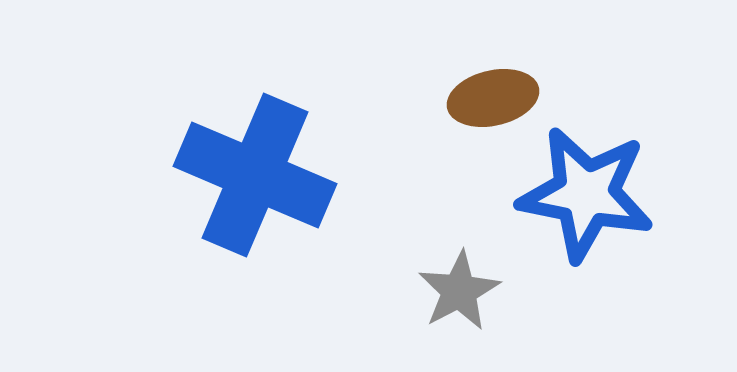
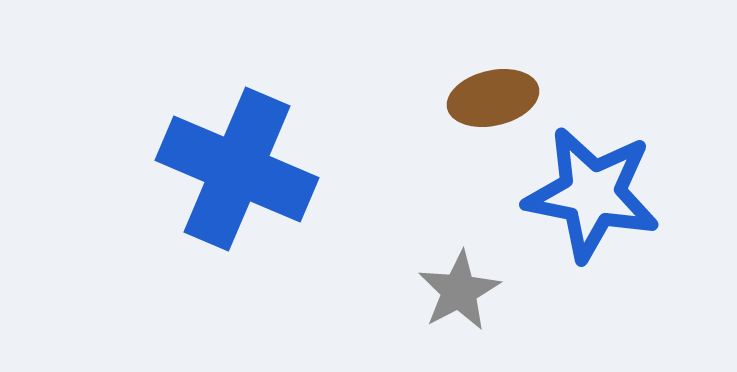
blue cross: moved 18 px left, 6 px up
blue star: moved 6 px right
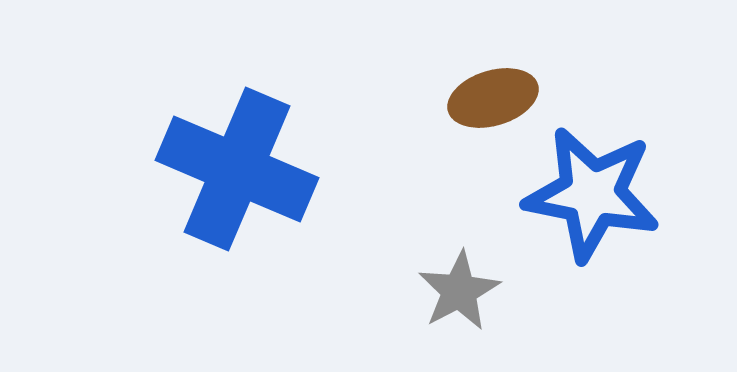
brown ellipse: rotated 4 degrees counterclockwise
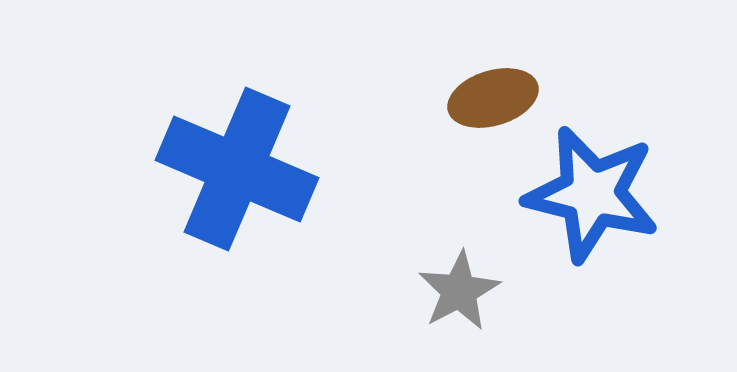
blue star: rotated 3 degrees clockwise
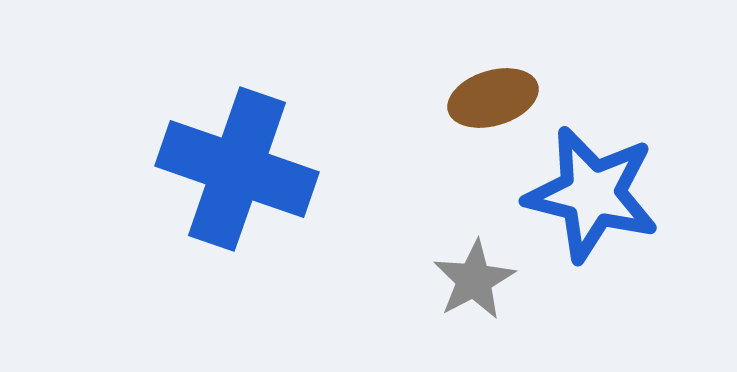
blue cross: rotated 4 degrees counterclockwise
gray star: moved 15 px right, 11 px up
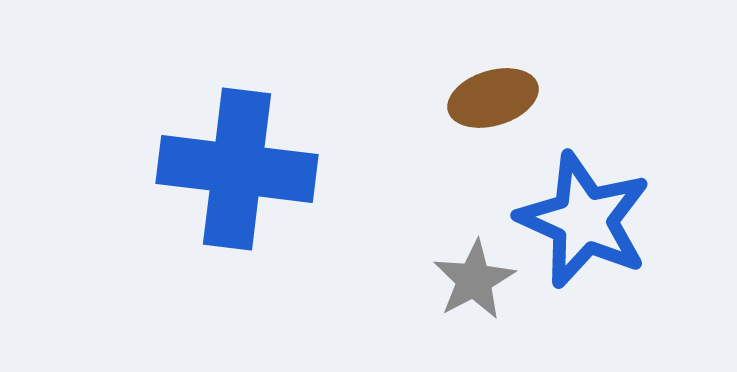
blue cross: rotated 12 degrees counterclockwise
blue star: moved 8 px left, 26 px down; rotated 10 degrees clockwise
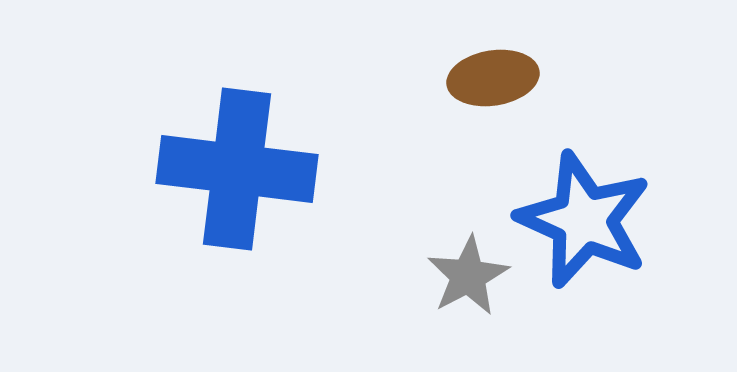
brown ellipse: moved 20 px up; rotated 8 degrees clockwise
gray star: moved 6 px left, 4 px up
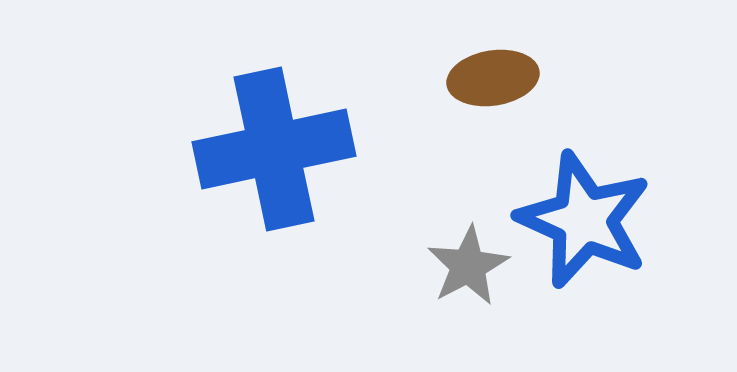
blue cross: moved 37 px right, 20 px up; rotated 19 degrees counterclockwise
gray star: moved 10 px up
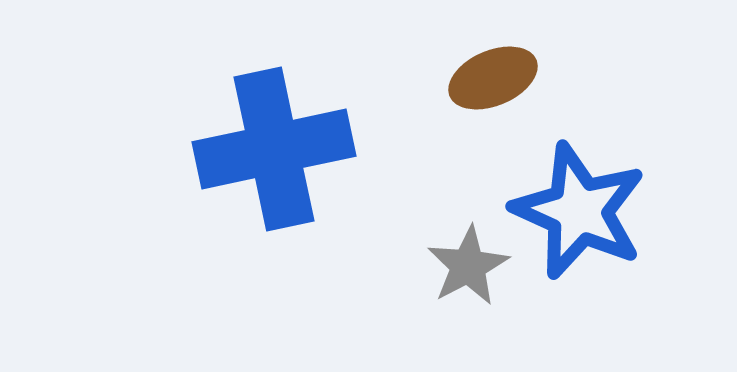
brown ellipse: rotated 14 degrees counterclockwise
blue star: moved 5 px left, 9 px up
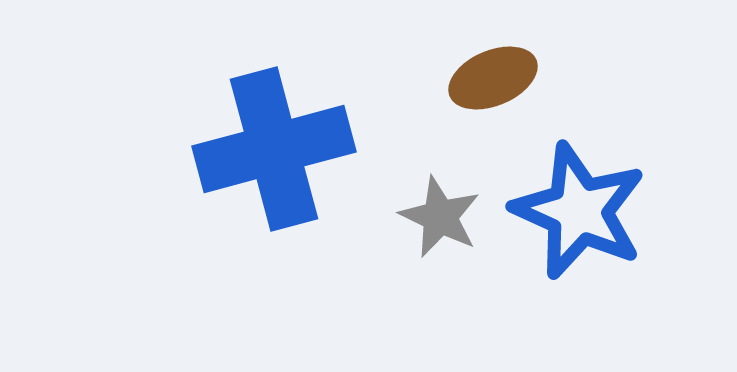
blue cross: rotated 3 degrees counterclockwise
gray star: moved 28 px left, 49 px up; rotated 18 degrees counterclockwise
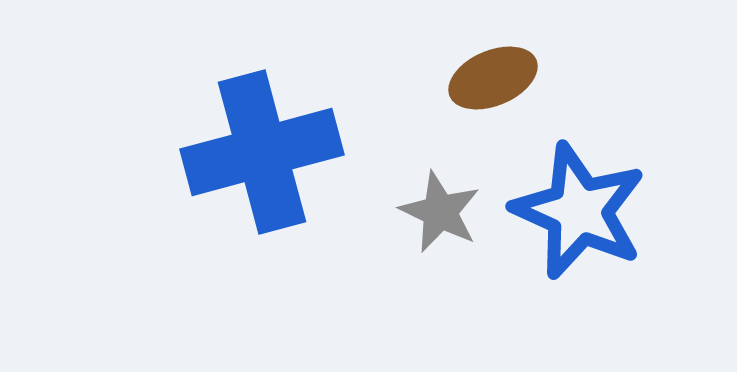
blue cross: moved 12 px left, 3 px down
gray star: moved 5 px up
